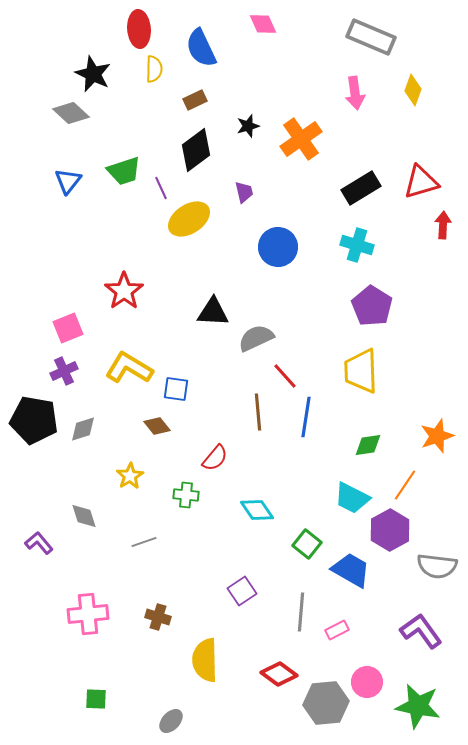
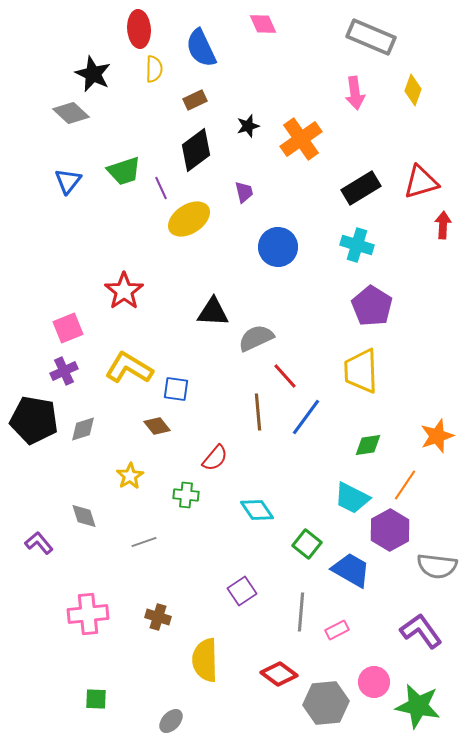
blue line at (306, 417): rotated 27 degrees clockwise
pink circle at (367, 682): moved 7 px right
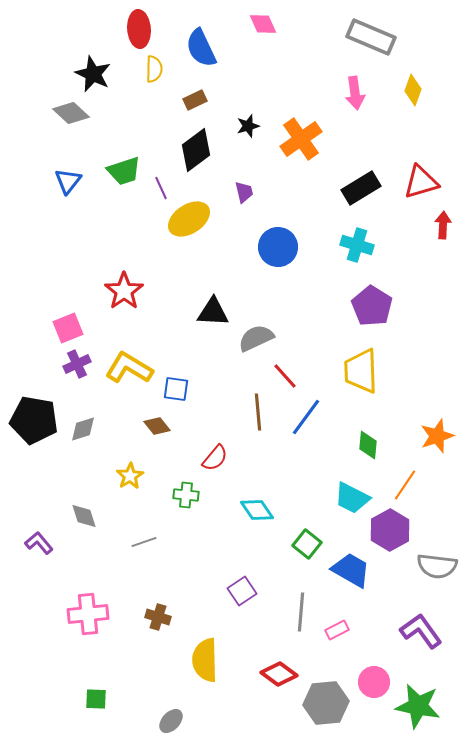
purple cross at (64, 371): moved 13 px right, 7 px up
green diamond at (368, 445): rotated 76 degrees counterclockwise
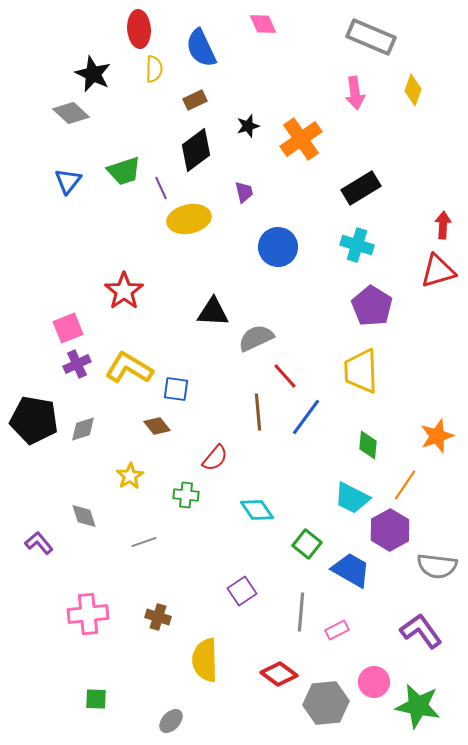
red triangle at (421, 182): moved 17 px right, 89 px down
yellow ellipse at (189, 219): rotated 21 degrees clockwise
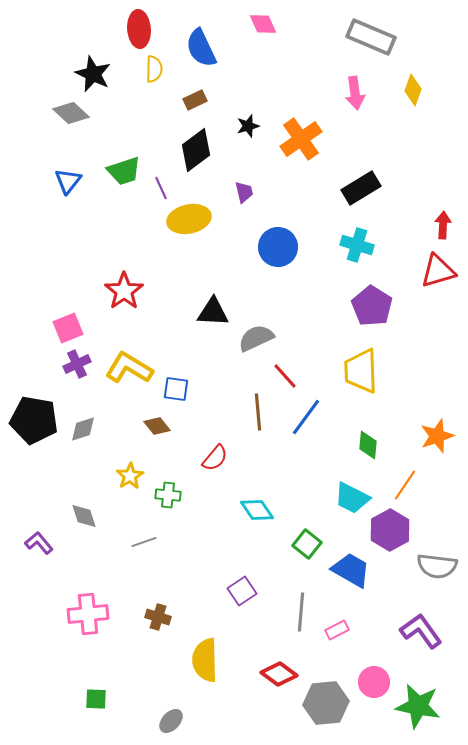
green cross at (186, 495): moved 18 px left
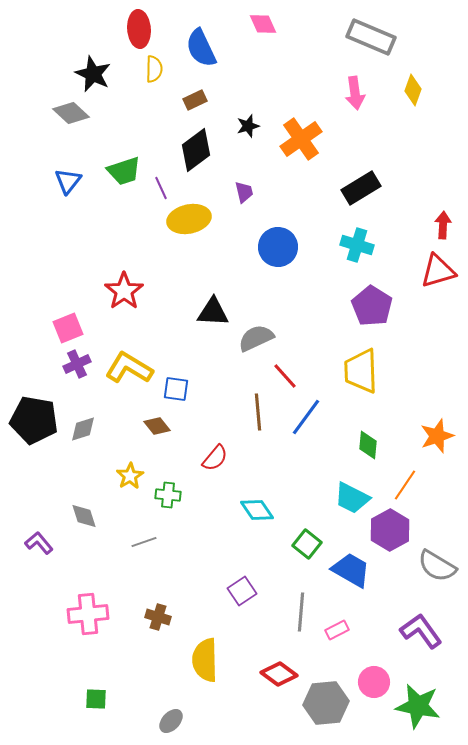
gray semicircle at (437, 566): rotated 24 degrees clockwise
